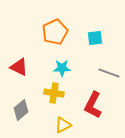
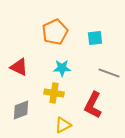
gray diamond: rotated 20 degrees clockwise
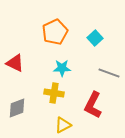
cyan square: rotated 35 degrees counterclockwise
red triangle: moved 4 px left, 4 px up
gray diamond: moved 4 px left, 2 px up
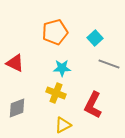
orange pentagon: rotated 10 degrees clockwise
gray line: moved 9 px up
yellow cross: moved 2 px right; rotated 12 degrees clockwise
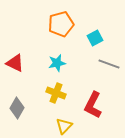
orange pentagon: moved 6 px right, 8 px up
cyan square: rotated 14 degrees clockwise
cyan star: moved 5 px left, 5 px up; rotated 12 degrees counterclockwise
gray diamond: rotated 40 degrees counterclockwise
yellow triangle: moved 1 px right, 1 px down; rotated 18 degrees counterclockwise
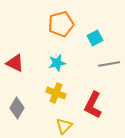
gray line: rotated 30 degrees counterclockwise
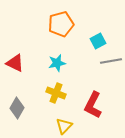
cyan square: moved 3 px right, 3 px down
gray line: moved 2 px right, 3 px up
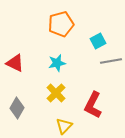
yellow cross: rotated 24 degrees clockwise
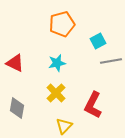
orange pentagon: moved 1 px right
gray diamond: rotated 20 degrees counterclockwise
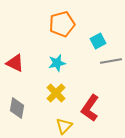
red L-shape: moved 3 px left, 3 px down; rotated 8 degrees clockwise
